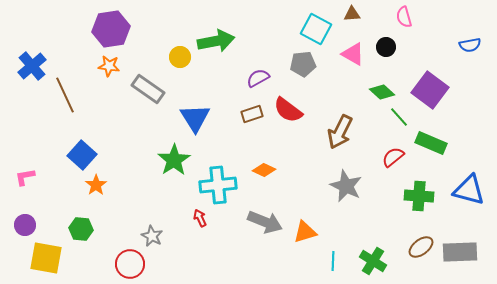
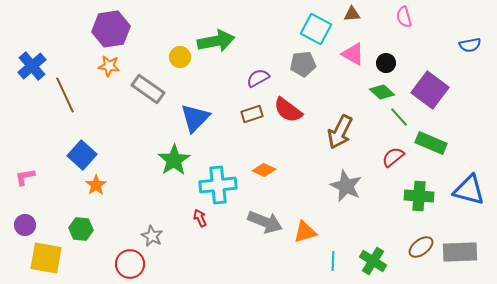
black circle at (386, 47): moved 16 px down
blue triangle at (195, 118): rotated 16 degrees clockwise
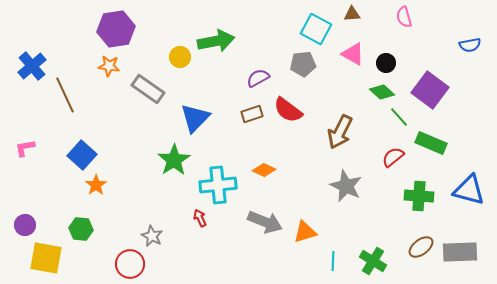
purple hexagon at (111, 29): moved 5 px right
pink L-shape at (25, 177): moved 29 px up
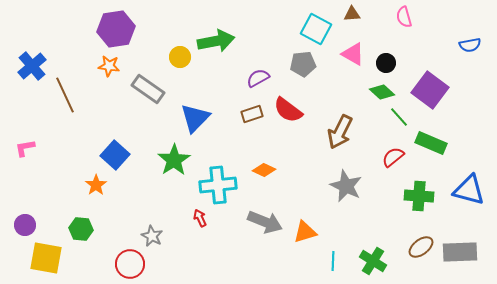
blue square at (82, 155): moved 33 px right
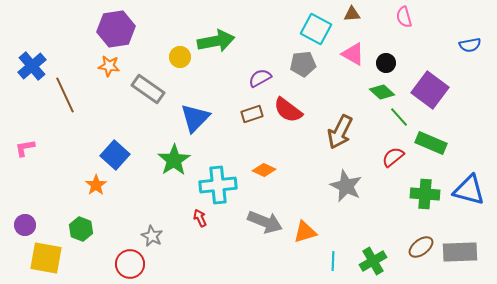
purple semicircle at (258, 78): moved 2 px right
green cross at (419, 196): moved 6 px right, 2 px up
green hexagon at (81, 229): rotated 15 degrees clockwise
green cross at (373, 261): rotated 28 degrees clockwise
